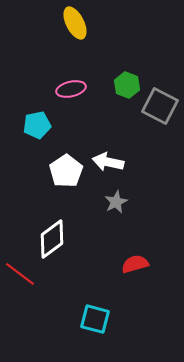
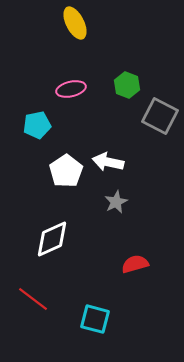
gray square: moved 10 px down
white diamond: rotated 12 degrees clockwise
red line: moved 13 px right, 25 px down
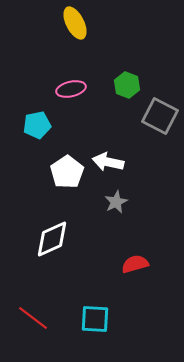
white pentagon: moved 1 px right, 1 px down
red line: moved 19 px down
cyan square: rotated 12 degrees counterclockwise
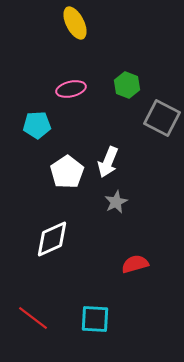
gray square: moved 2 px right, 2 px down
cyan pentagon: rotated 8 degrees clockwise
white arrow: rotated 80 degrees counterclockwise
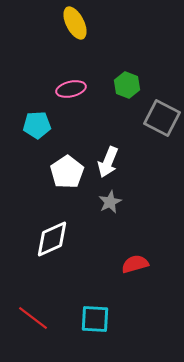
gray star: moved 6 px left
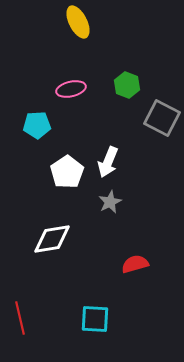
yellow ellipse: moved 3 px right, 1 px up
white diamond: rotated 15 degrees clockwise
red line: moved 13 px left; rotated 40 degrees clockwise
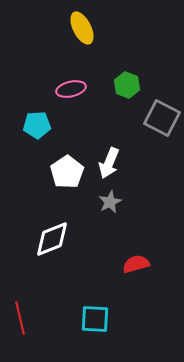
yellow ellipse: moved 4 px right, 6 px down
white arrow: moved 1 px right, 1 px down
white diamond: rotated 12 degrees counterclockwise
red semicircle: moved 1 px right
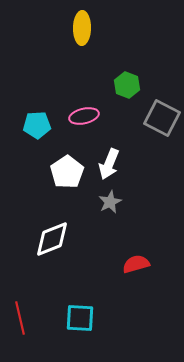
yellow ellipse: rotated 28 degrees clockwise
pink ellipse: moved 13 px right, 27 px down
white arrow: moved 1 px down
cyan square: moved 15 px left, 1 px up
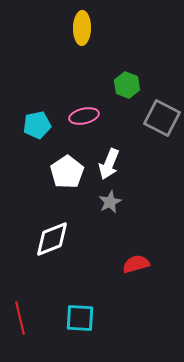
cyan pentagon: rotated 8 degrees counterclockwise
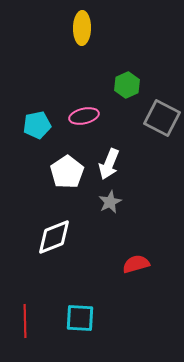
green hexagon: rotated 15 degrees clockwise
white diamond: moved 2 px right, 2 px up
red line: moved 5 px right, 3 px down; rotated 12 degrees clockwise
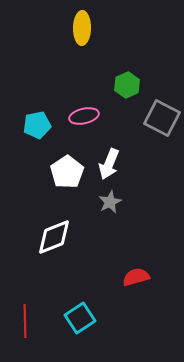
red semicircle: moved 13 px down
cyan square: rotated 36 degrees counterclockwise
